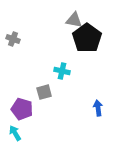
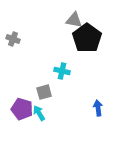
cyan arrow: moved 24 px right, 20 px up
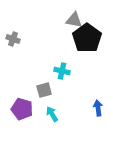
gray square: moved 2 px up
cyan arrow: moved 13 px right, 1 px down
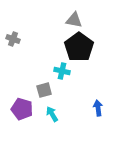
black pentagon: moved 8 px left, 9 px down
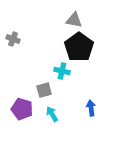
blue arrow: moved 7 px left
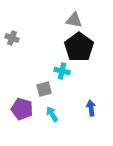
gray cross: moved 1 px left, 1 px up
gray square: moved 1 px up
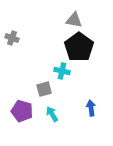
purple pentagon: moved 2 px down
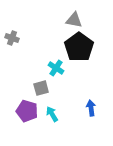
cyan cross: moved 6 px left, 3 px up; rotated 21 degrees clockwise
gray square: moved 3 px left, 1 px up
purple pentagon: moved 5 px right
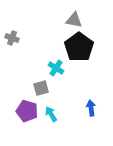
cyan arrow: moved 1 px left
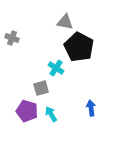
gray triangle: moved 9 px left, 2 px down
black pentagon: rotated 8 degrees counterclockwise
